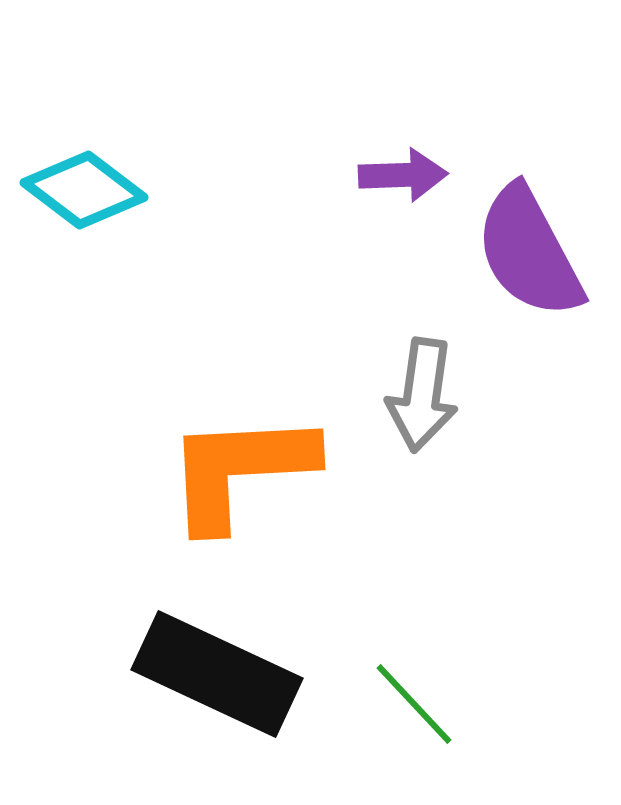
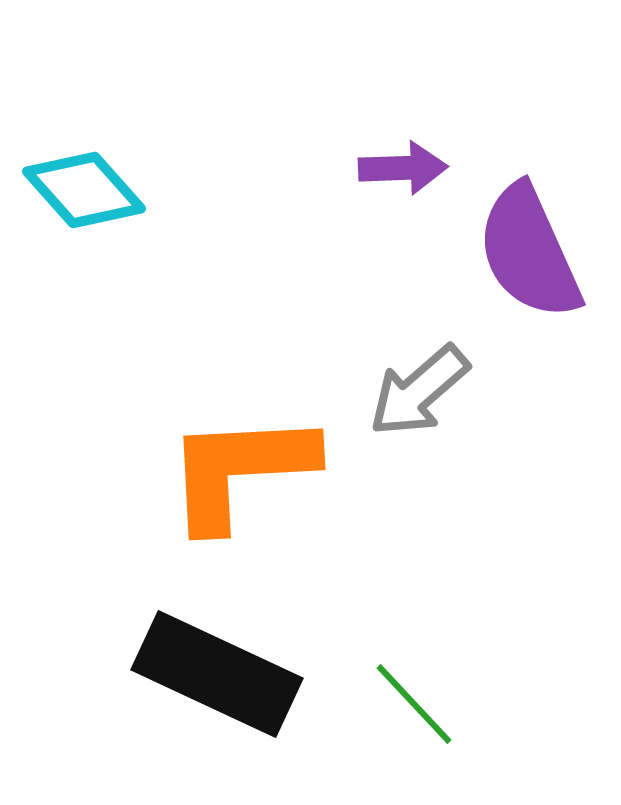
purple arrow: moved 7 px up
cyan diamond: rotated 11 degrees clockwise
purple semicircle: rotated 4 degrees clockwise
gray arrow: moved 3 px left, 4 px up; rotated 41 degrees clockwise
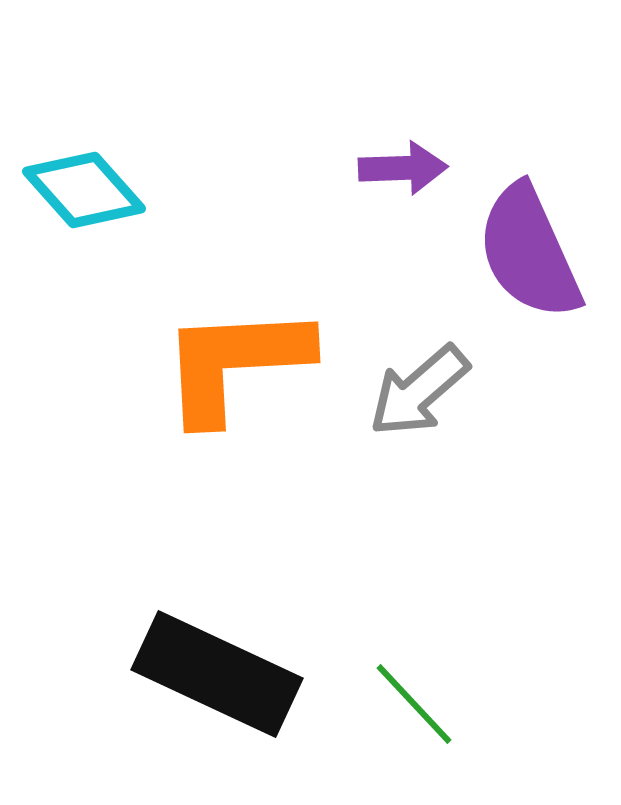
orange L-shape: moved 5 px left, 107 px up
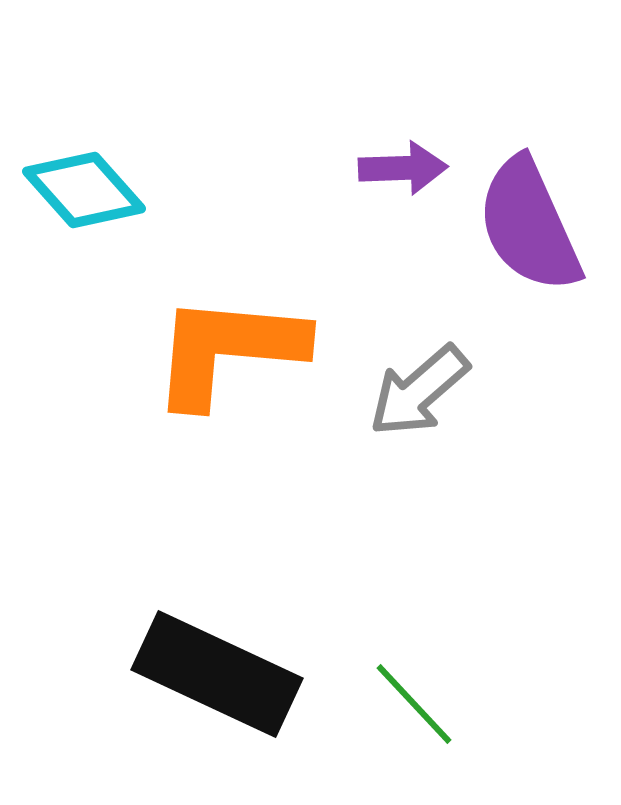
purple semicircle: moved 27 px up
orange L-shape: moved 7 px left, 13 px up; rotated 8 degrees clockwise
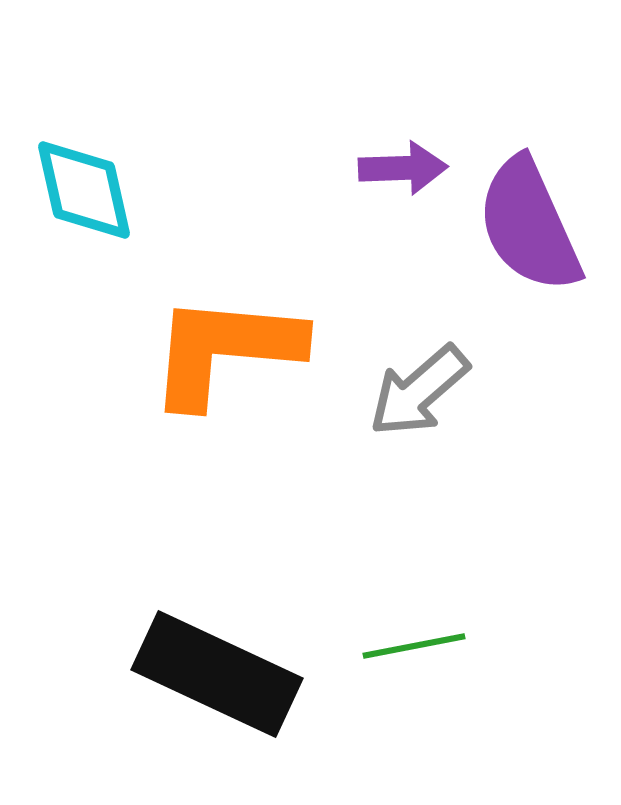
cyan diamond: rotated 29 degrees clockwise
orange L-shape: moved 3 px left
green line: moved 58 px up; rotated 58 degrees counterclockwise
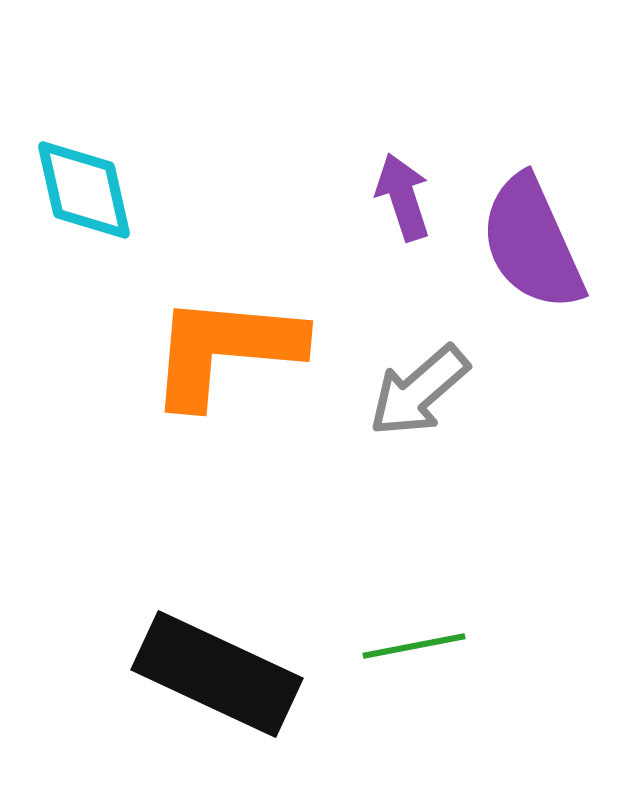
purple arrow: moved 29 px down; rotated 106 degrees counterclockwise
purple semicircle: moved 3 px right, 18 px down
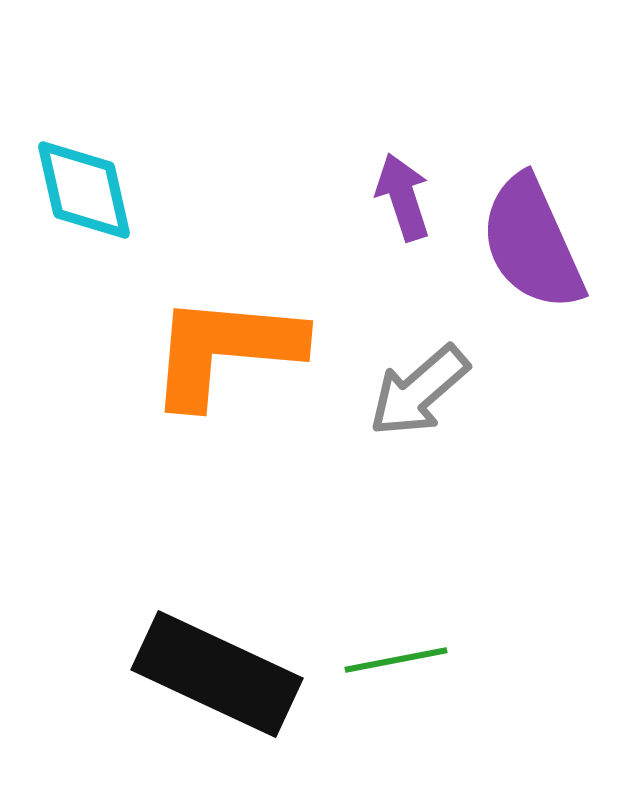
green line: moved 18 px left, 14 px down
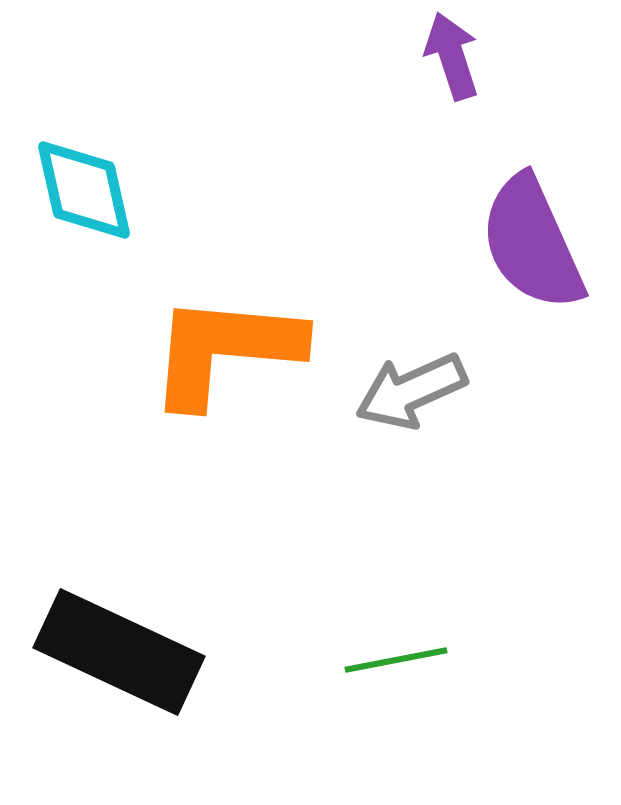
purple arrow: moved 49 px right, 141 px up
gray arrow: moved 8 px left; rotated 17 degrees clockwise
black rectangle: moved 98 px left, 22 px up
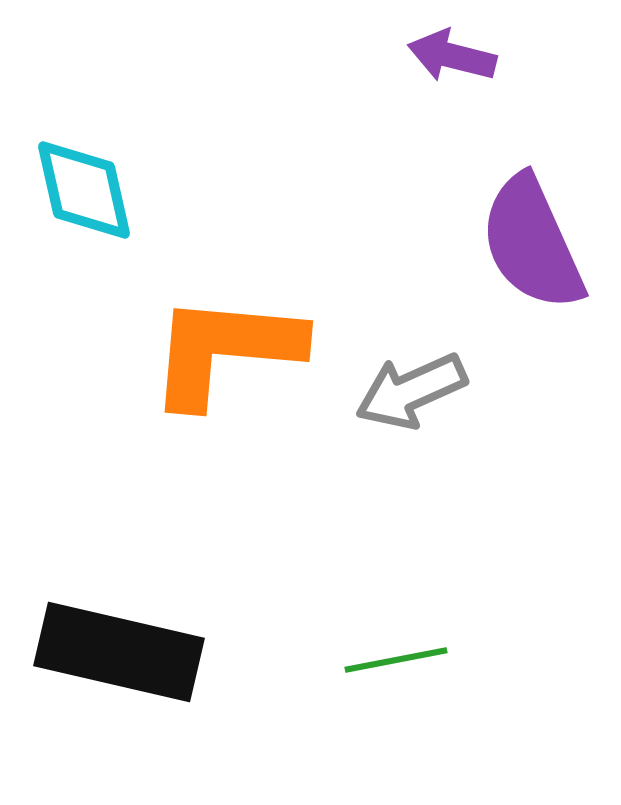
purple arrow: rotated 58 degrees counterclockwise
black rectangle: rotated 12 degrees counterclockwise
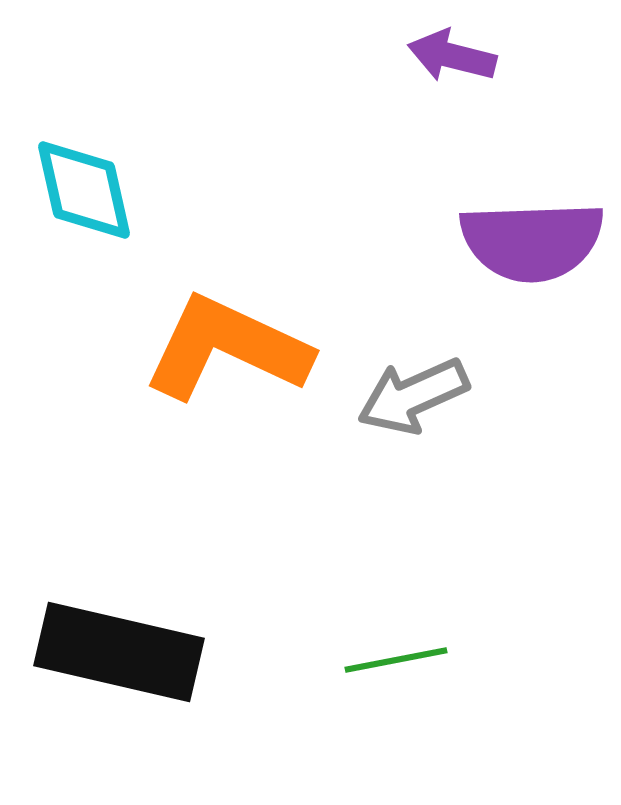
purple semicircle: moved 2 px up; rotated 68 degrees counterclockwise
orange L-shape: moved 2 px right, 2 px up; rotated 20 degrees clockwise
gray arrow: moved 2 px right, 5 px down
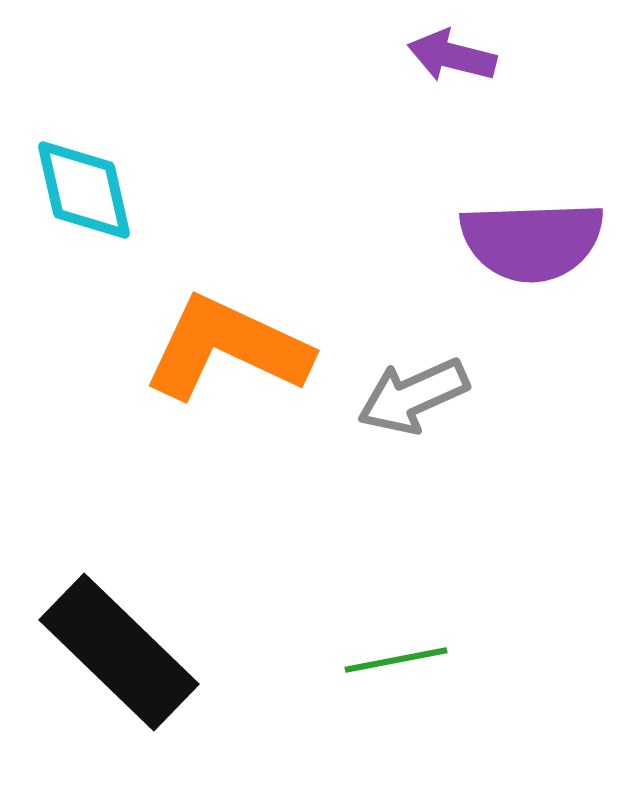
black rectangle: rotated 31 degrees clockwise
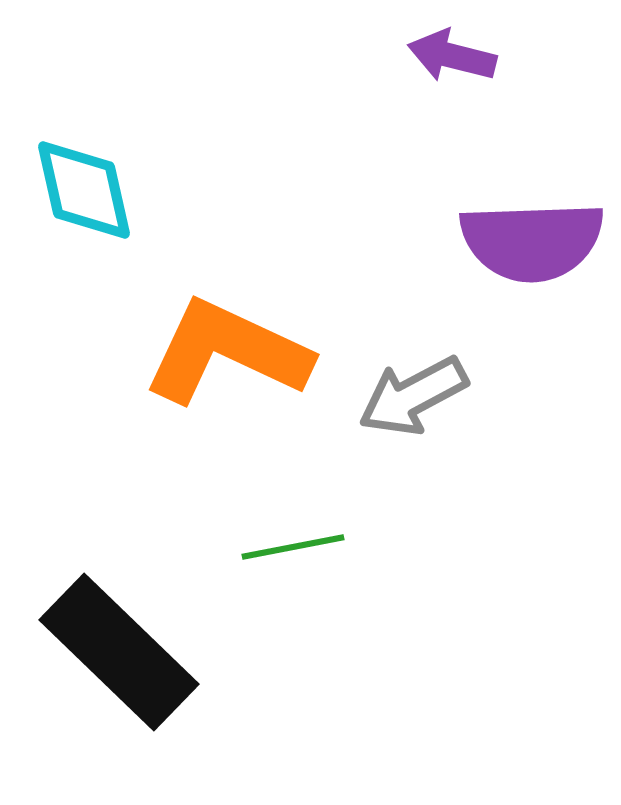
orange L-shape: moved 4 px down
gray arrow: rotated 4 degrees counterclockwise
green line: moved 103 px left, 113 px up
